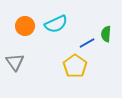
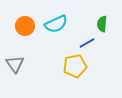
green semicircle: moved 4 px left, 10 px up
gray triangle: moved 2 px down
yellow pentagon: rotated 25 degrees clockwise
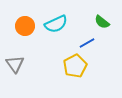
green semicircle: moved 2 px up; rotated 56 degrees counterclockwise
yellow pentagon: rotated 15 degrees counterclockwise
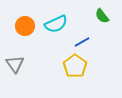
green semicircle: moved 6 px up; rotated 14 degrees clockwise
blue line: moved 5 px left, 1 px up
yellow pentagon: rotated 10 degrees counterclockwise
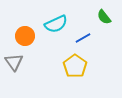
green semicircle: moved 2 px right, 1 px down
orange circle: moved 10 px down
blue line: moved 1 px right, 4 px up
gray triangle: moved 1 px left, 2 px up
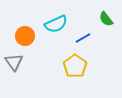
green semicircle: moved 2 px right, 2 px down
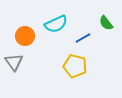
green semicircle: moved 4 px down
yellow pentagon: rotated 20 degrees counterclockwise
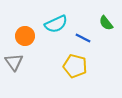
blue line: rotated 56 degrees clockwise
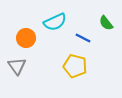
cyan semicircle: moved 1 px left, 2 px up
orange circle: moved 1 px right, 2 px down
gray triangle: moved 3 px right, 4 px down
